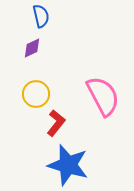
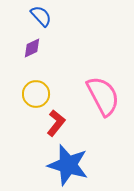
blue semicircle: rotated 30 degrees counterclockwise
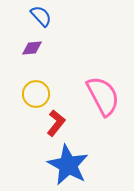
purple diamond: rotated 20 degrees clockwise
blue star: rotated 12 degrees clockwise
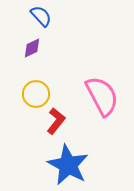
purple diamond: rotated 20 degrees counterclockwise
pink semicircle: moved 1 px left
red L-shape: moved 2 px up
